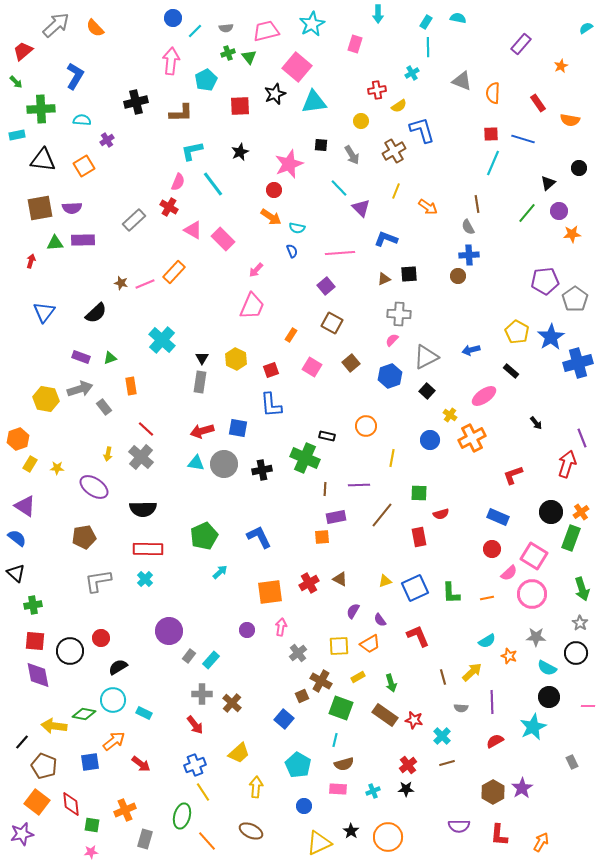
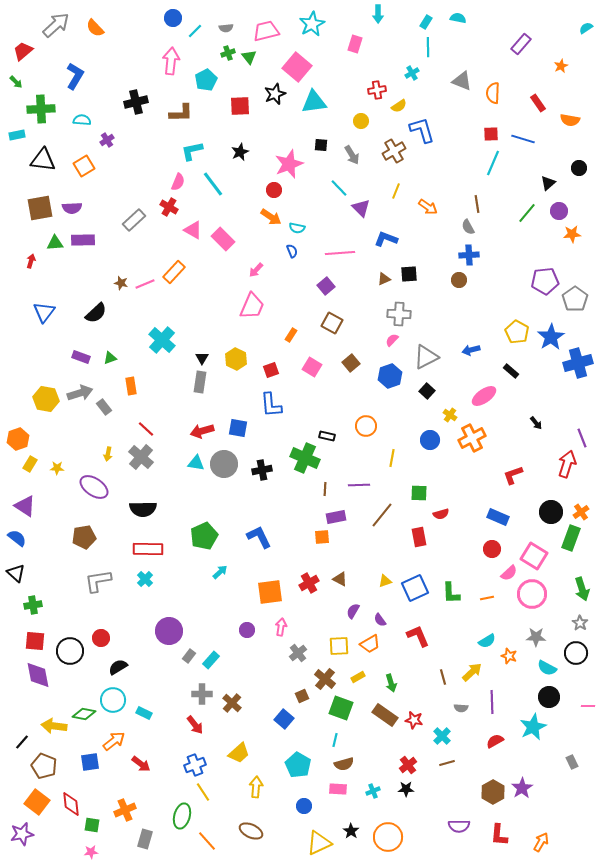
brown circle at (458, 276): moved 1 px right, 4 px down
gray arrow at (80, 389): moved 4 px down
brown cross at (321, 681): moved 4 px right, 2 px up; rotated 10 degrees clockwise
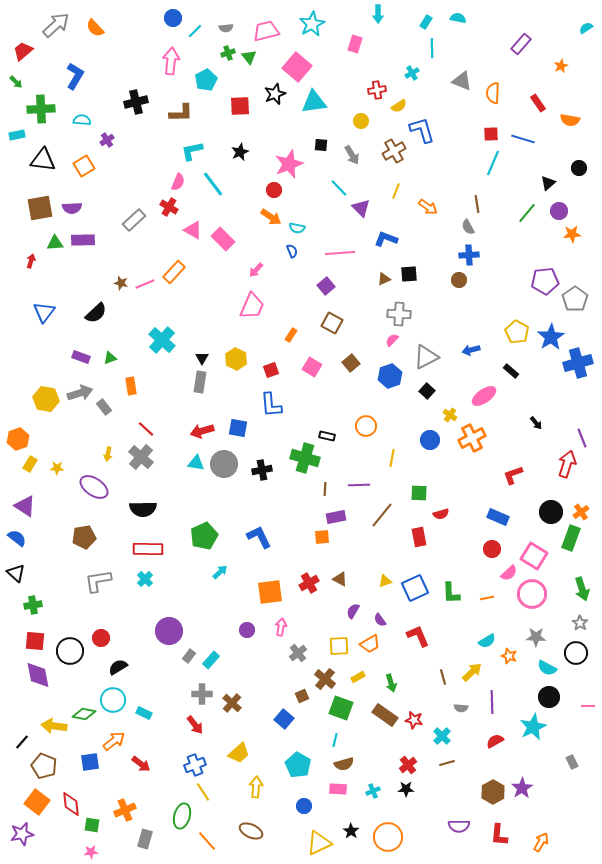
cyan line at (428, 47): moved 4 px right, 1 px down
green cross at (305, 458): rotated 8 degrees counterclockwise
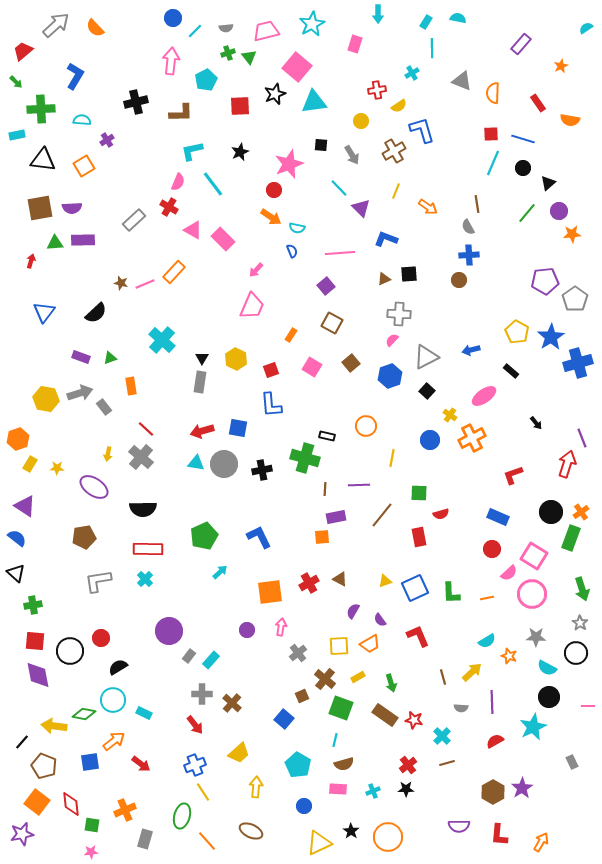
black circle at (579, 168): moved 56 px left
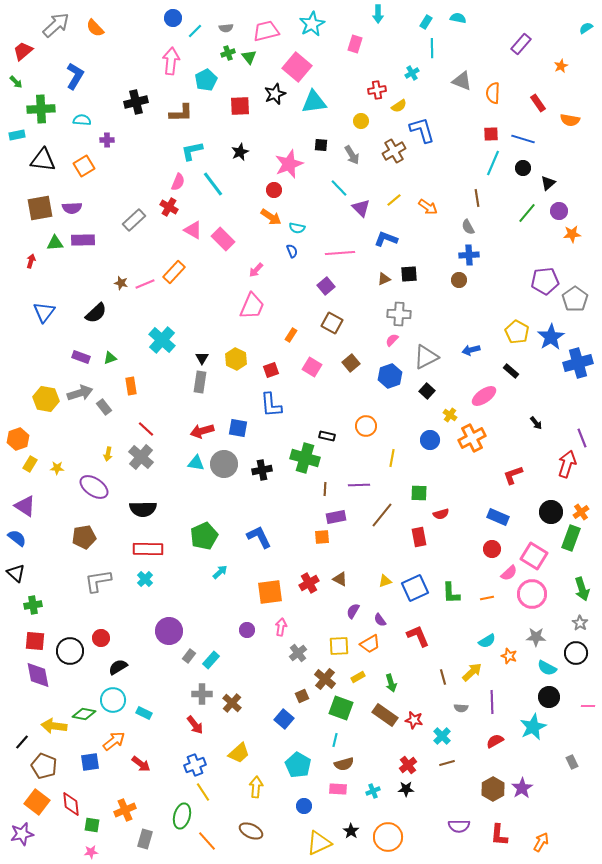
purple cross at (107, 140): rotated 32 degrees clockwise
yellow line at (396, 191): moved 2 px left, 9 px down; rotated 28 degrees clockwise
brown line at (477, 204): moved 6 px up
brown hexagon at (493, 792): moved 3 px up
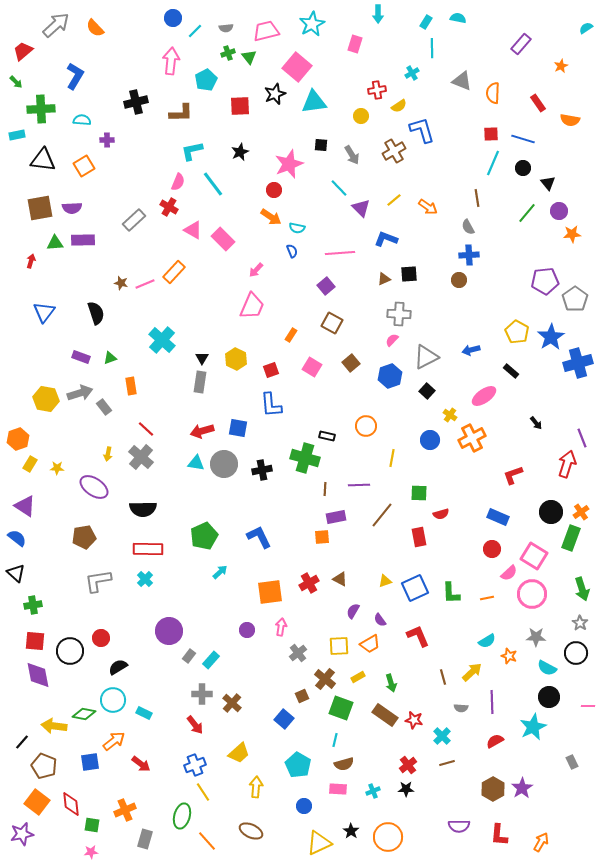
yellow circle at (361, 121): moved 5 px up
black triangle at (548, 183): rotated 28 degrees counterclockwise
black semicircle at (96, 313): rotated 65 degrees counterclockwise
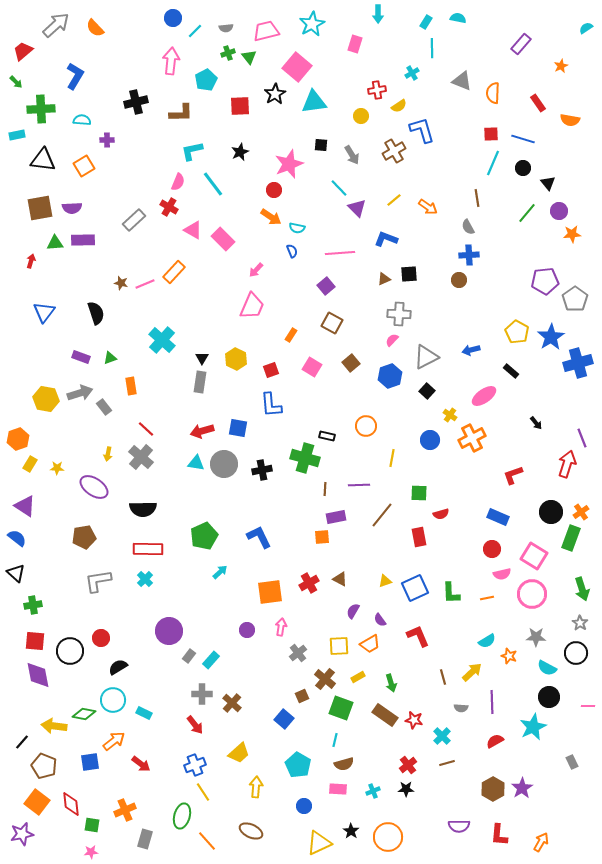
black star at (275, 94): rotated 10 degrees counterclockwise
purple triangle at (361, 208): moved 4 px left
pink semicircle at (509, 573): moved 7 px left, 1 px down; rotated 30 degrees clockwise
